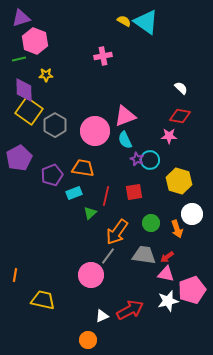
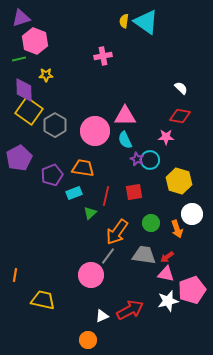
yellow semicircle at (124, 21): rotated 112 degrees counterclockwise
pink triangle at (125, 116): rotated 20 degrees clockwise
pink star at (169, 136): moved 3 px left, 1 px down
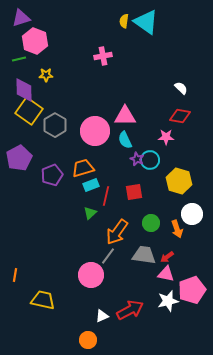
orange trapezoid at (83, 168): rotated 25 degrees counterclockwise
cyan rectangle at (74, 193): moved 17 px right, 8 px up
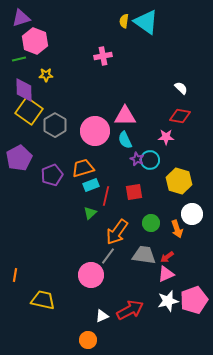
pink triangle at (166, 274): rotated 36 degrees counterclockwise
pink pentagon at (192, 290): moved 2 px right, 10 px down
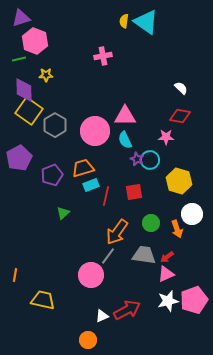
green triangle at (90, 213): moved 27 px left
red arrow at (130, 310): moved 3 px left
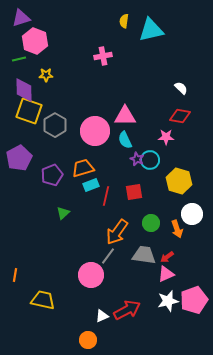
cyan triangle at (146, 22): moved 5 px right, 8 px down; rotated 48 degrees counterclockwise
yellow square at (29, 111): rotated 16 degrees counterclockwise
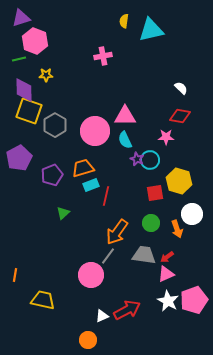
red square at (134, 192): moved 21 px right, 1 px down
white star at (168, 301): rotated 30 degrees counterclockwise
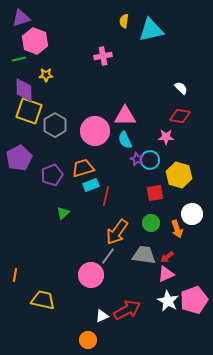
yellow hexagon at (179, 181): moved 6 px up
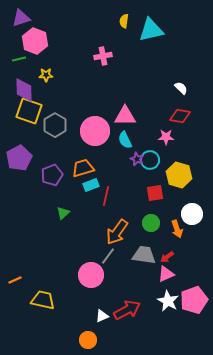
orange line at (15, 275): moved 5 px down; rotated 56 degrees clockwise
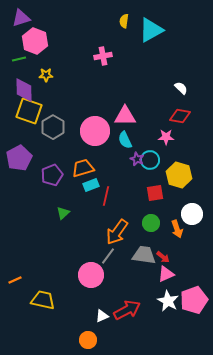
cyan triangle at (151, 30): rotated 16 degrees counterclockwise
gray hexagon at (55, 125): moved 2 px left, 2 px down
red arrow at (167, 257): moved 4 px left; rotated 104 degrees counterclockwise
